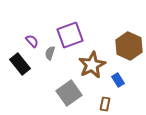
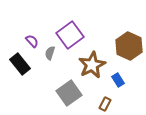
purple square: rotated 16 degrees counterclockwise
brown rectangle: rotated 16 degrees clockwise
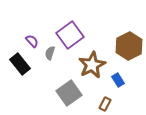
brown hexagon: rotated 8 degrees clockwise
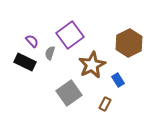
brown hexagon: moved 3 px up
black rectangle: moved 5 px right, 2 px up; rotated 25 degrees counterclockwise
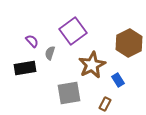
purple square: moved 3 px right, 4 px up
black rectangle: moved 6 px down; rotated 35 degrees counterclockwise
gray square: rotated 25 degrees clockwise
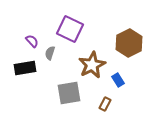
purple square: moved 3 px left, 2 px up; rotated 28 degrees counterclockwise
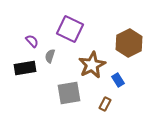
gray semicircle: moved 3 px down
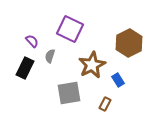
black rectangle: rotated 55 degrees counterclockwise
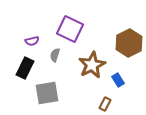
purple semicircle: rotated 120 degrees clockwise
gray semicircle: moved 5 px right, 1 px up
gray square: moved 22 px left
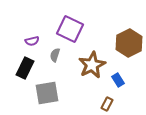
brown rectangle: moved 2 px right
